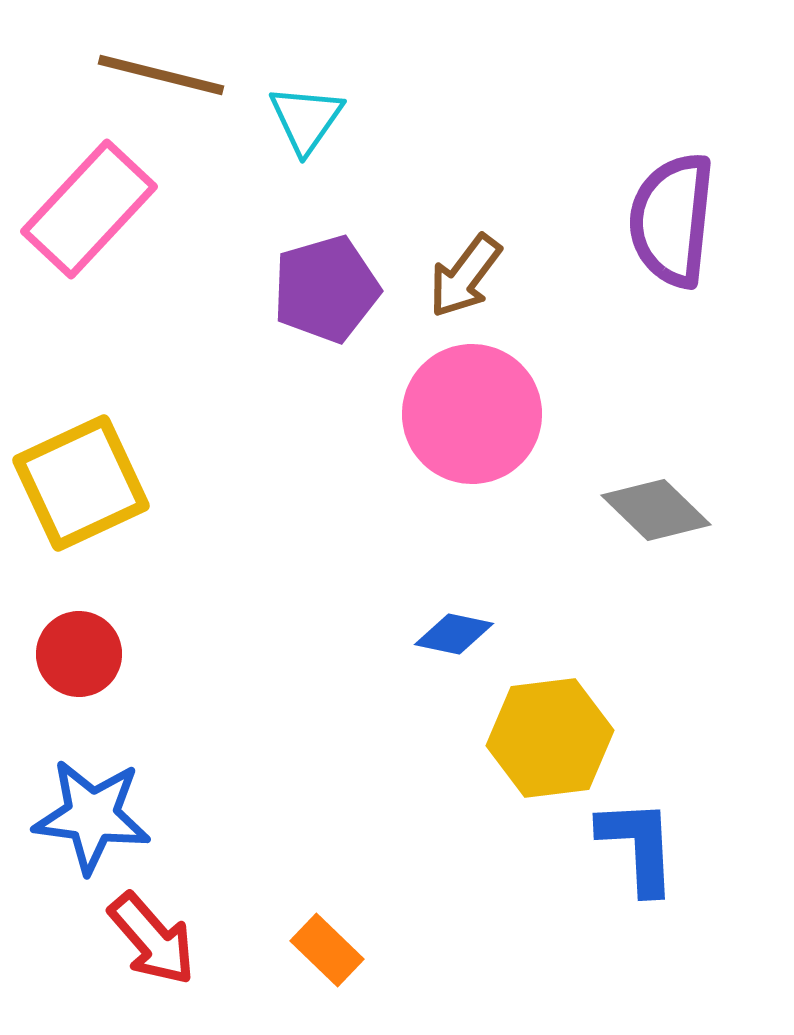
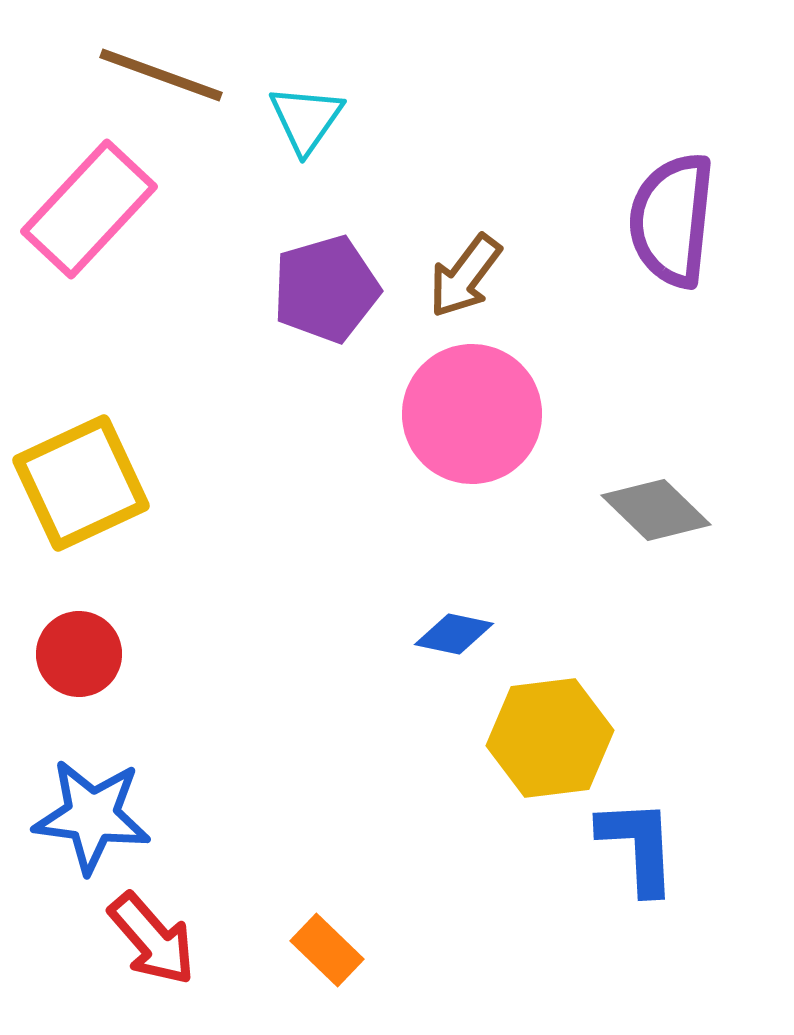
brown line: rotated 6 degrees clockwise
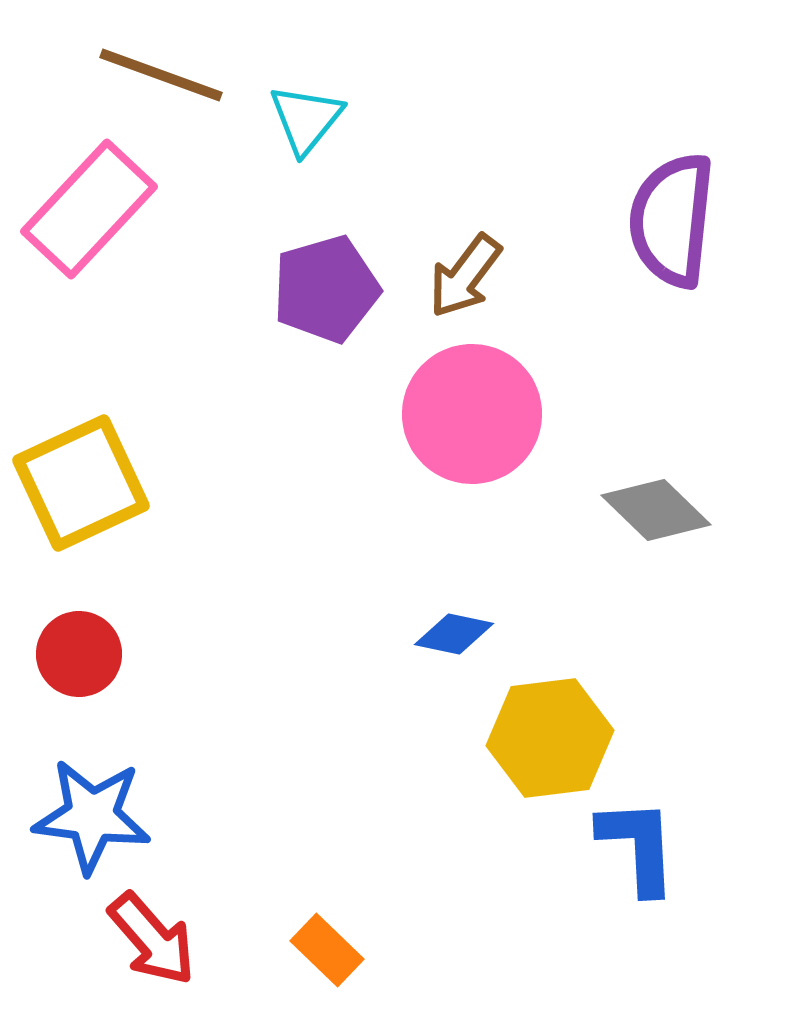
cyan triangle: rotated 4 degrees clockwise
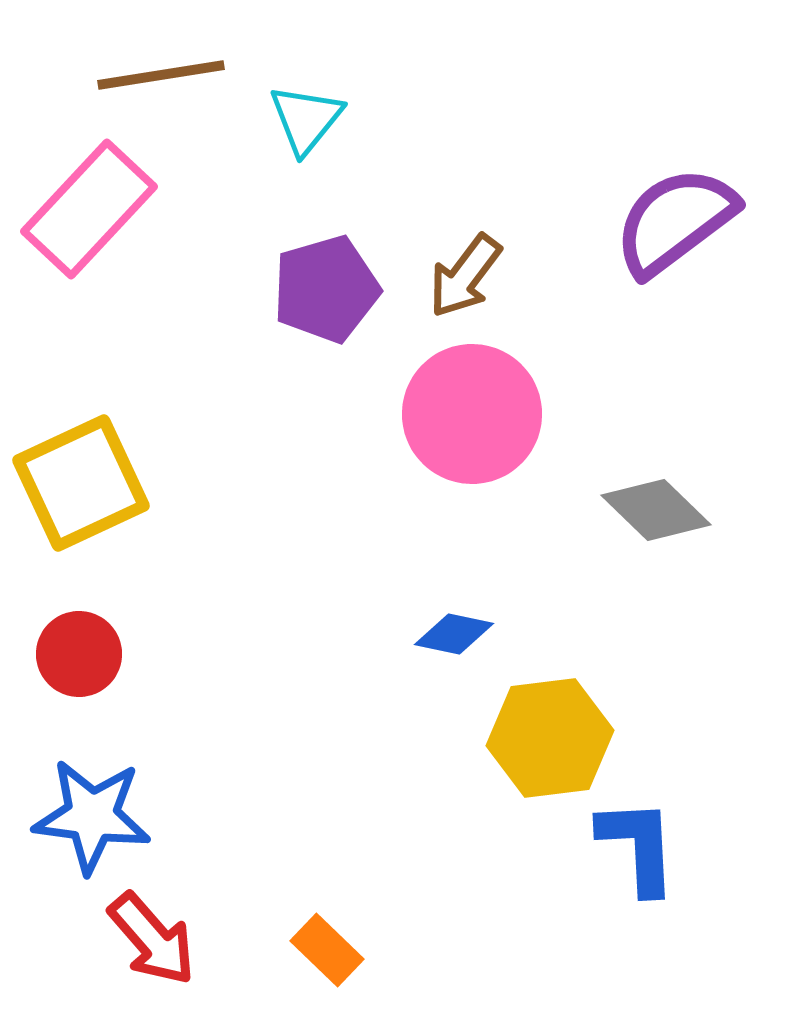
brown line: rotated 29 degrees counterclockwise
purple semicircle: moved 3 px right, 1 px down; rotated 47 degrees clockwise
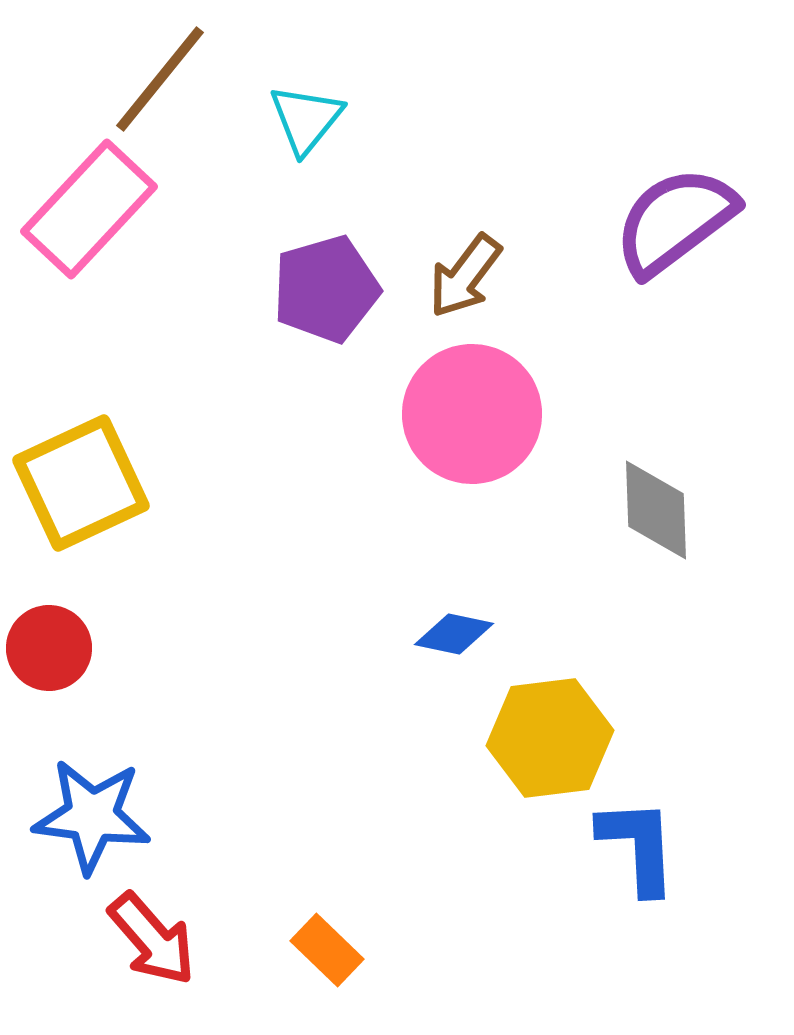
brown line: moved 1 px left, 4 px down; rotated 42 degrees counterclockwise
gray diamond: rotated 44 degrees clockwise
red circle: moved 30 px left, 6 px up
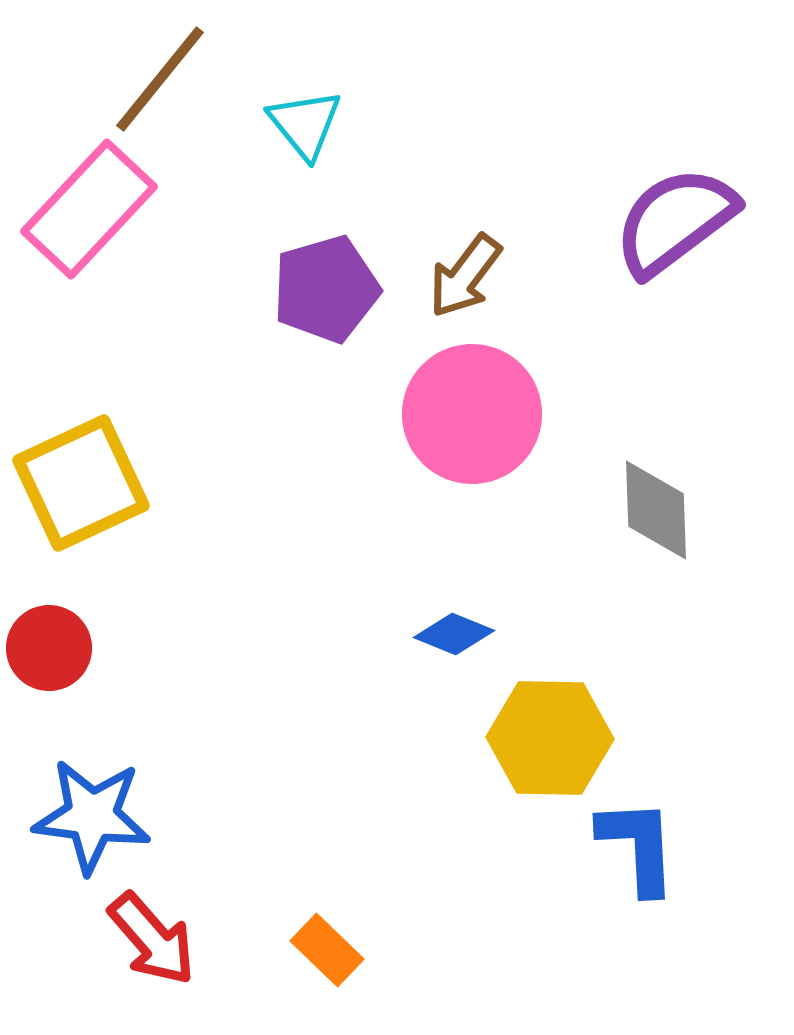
cyan triangle: moved 1 px left, 5 px down; rotated 18 degrees counterclockwise
blue diamond: rotated 10 degrees clockwise
yellow hexagon: rotated 8 degrees clockwise
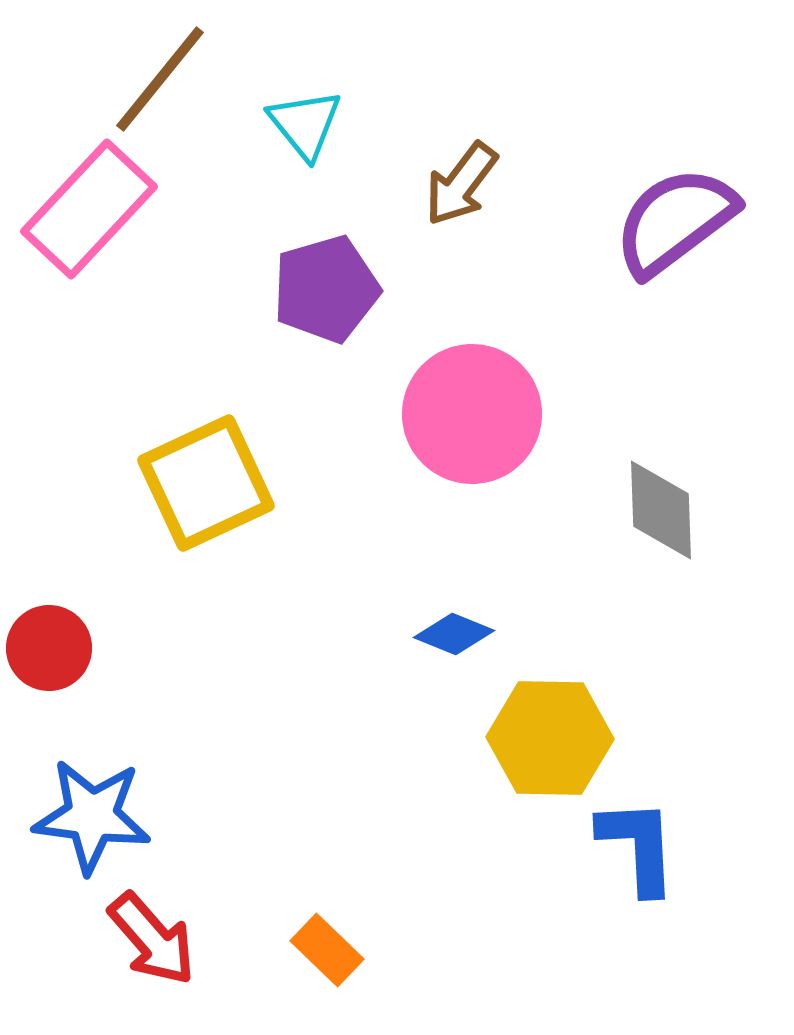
brown arrow: moved 4 px left, 92 px up
yellow square: moved 125 px right
gray diamond: moved 5 px right
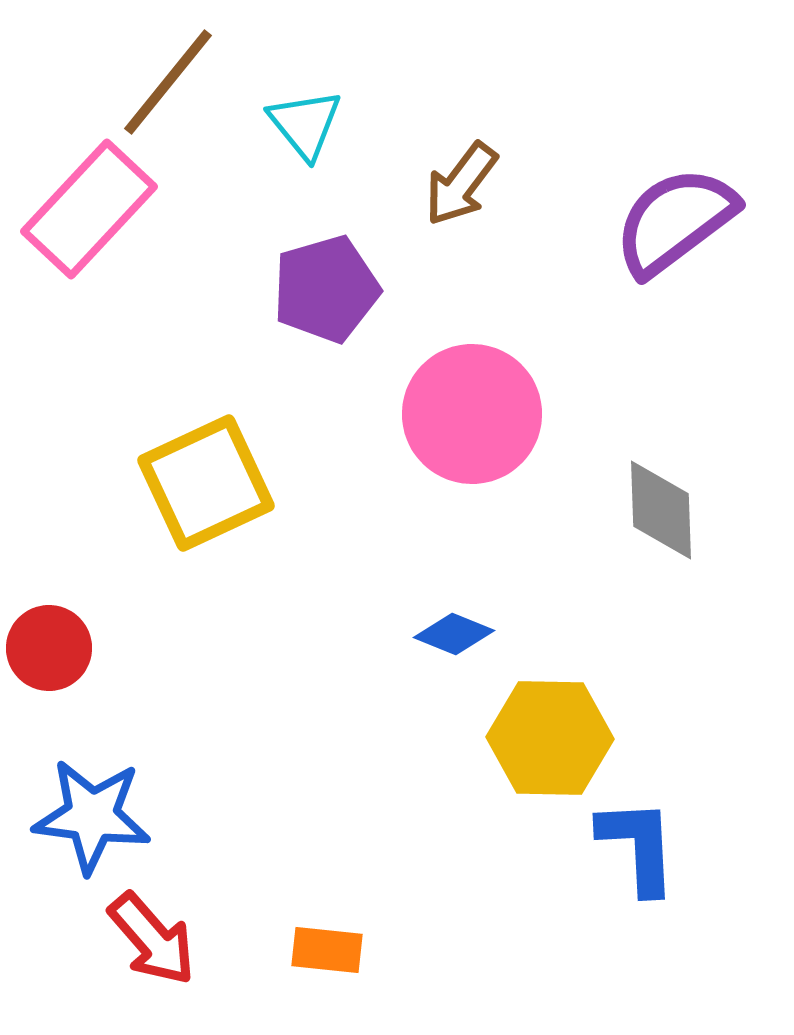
brown line: moved 8 px right, 3 px down
orange rectangle: rotated 38 degrees counterclockwise
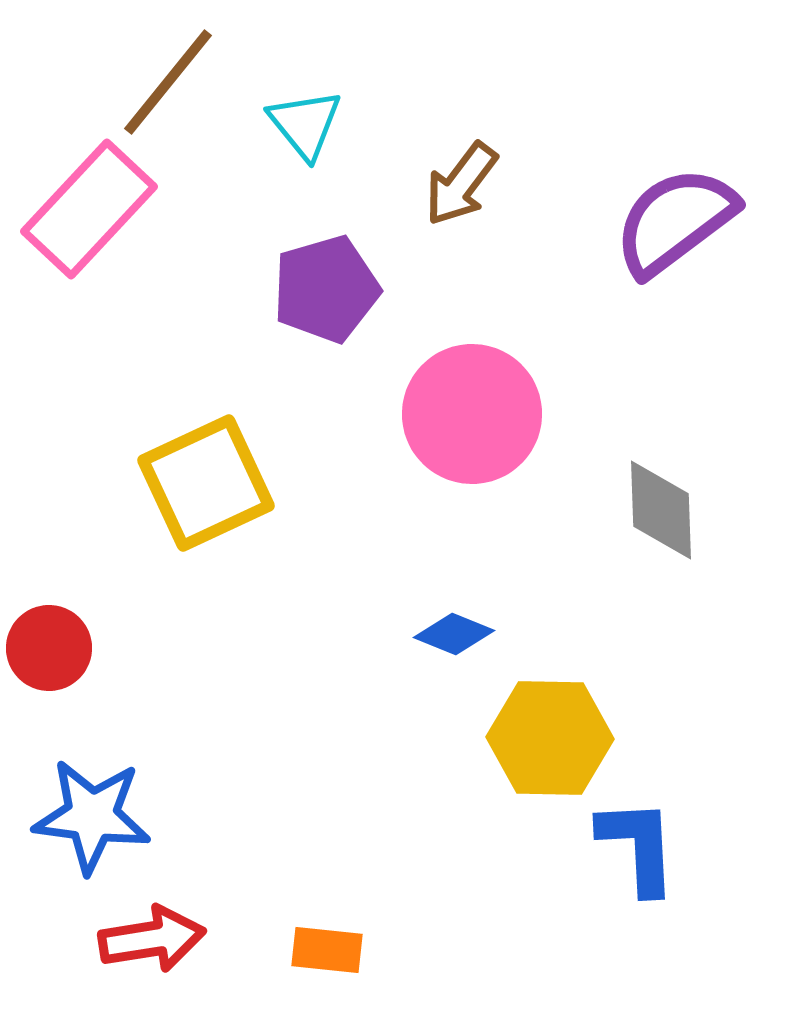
red arrow: rotated 58 degrees counterclockwise
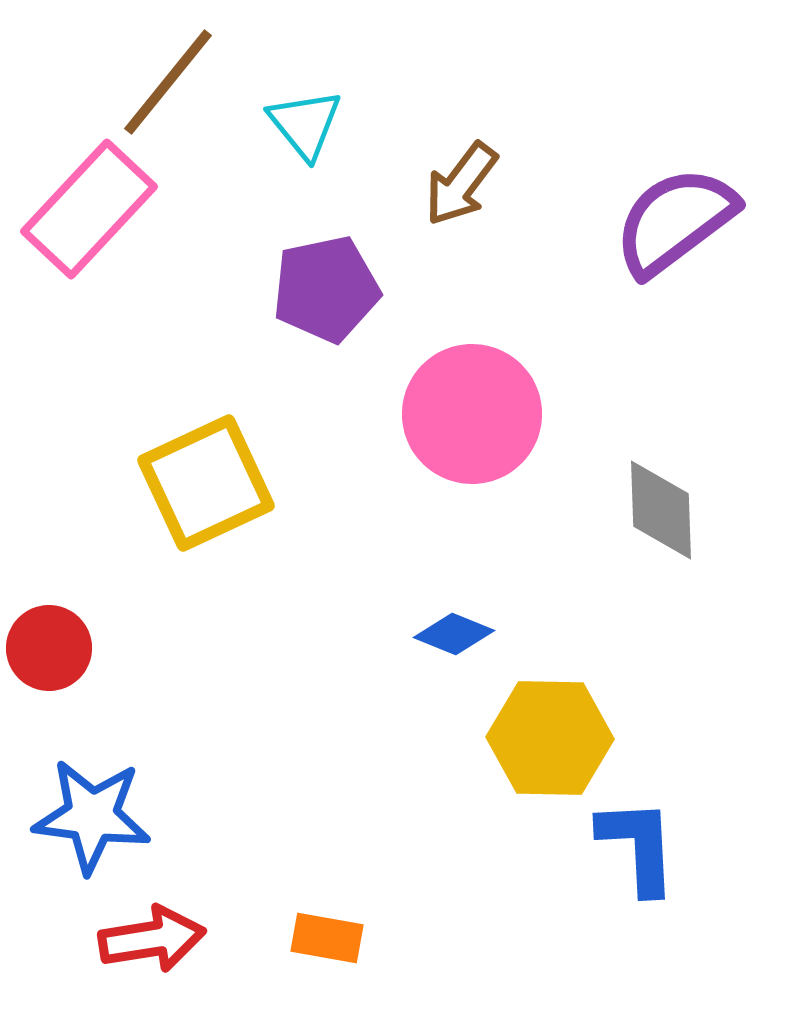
purple pentagon: rotated 4 degrees clockwise
orange rectangle: moved 12 px up; rotated 4 degrees clockwise
